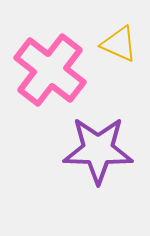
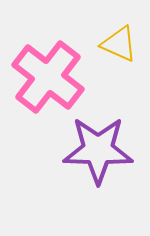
pink cross: moved 2 px left, 7 px down
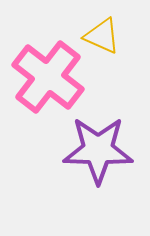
yellow triangle: moved 17 px left, 8 px up
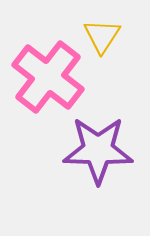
yellow triangle: rotated 39 degrees clockwise
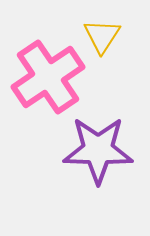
pink cross: rotated 18 degrees clockwise
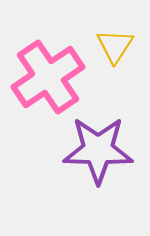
yellow triangle: moved 13 px right, 10 px down
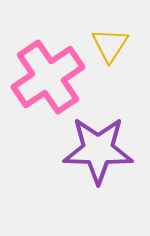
yellow triangle: moved 5 px left, 1 px up
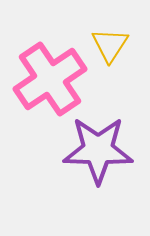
pink cross: moved 2 px right, 2 px down
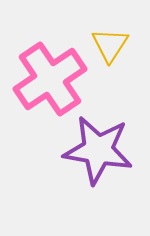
purple star: rotated 8 degrees clockwise
